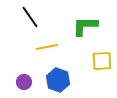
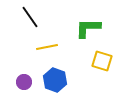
green L-shape: moved 3 px right, 2 px down
yellow square: rotated 20 degrees clockwise
blue hexagon: moved 3 px left
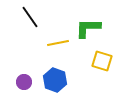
yellow line: moved 11 px right, 4 px up
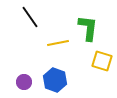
green L-shape: rotated 96 degrees clockwise
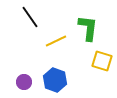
yellow line: moved 2 px left, 2 px up; rotated 15 degrees counterclockwise
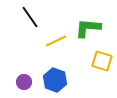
green L-shape: rotated 92 degrees counterclockwise
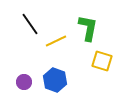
black line: moved 7 px down
green L-shape: rotated 96 degrees clockwise
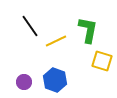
black line: moved 2 px down
green L-shape: moved 2 px down
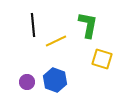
black line: moved 3 px right, 1 px up; rotated 30 degrees clockwise
green L-shape: moved 5 px up
yellow square: moved 2 px up
purple circle: moved 3 px right
